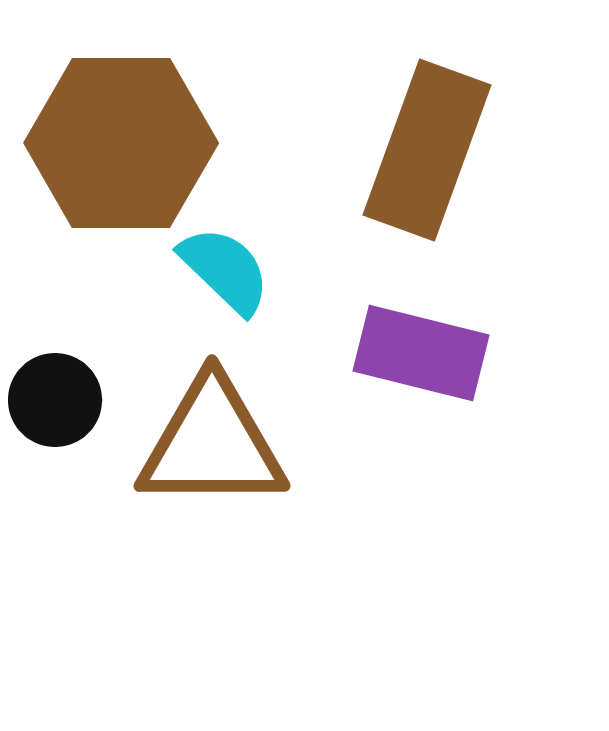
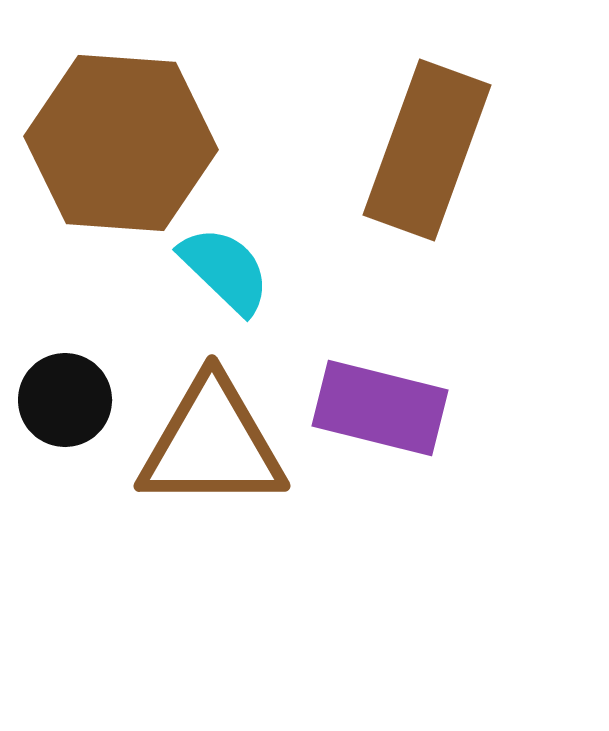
brown hexagon: rotated 4 degrees clockwise
purple rectangle: moved 41 px left, 55 px down
black circle: moved 10 px right
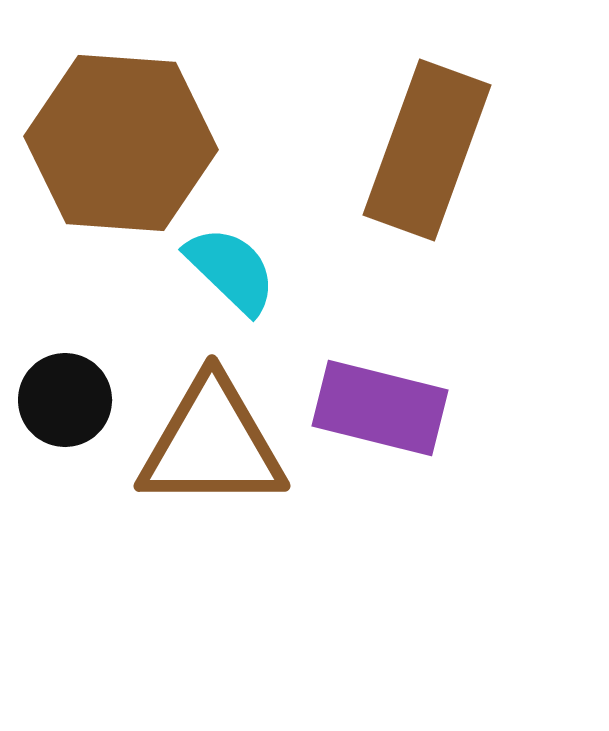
cyan semicircle: moved 6 px right
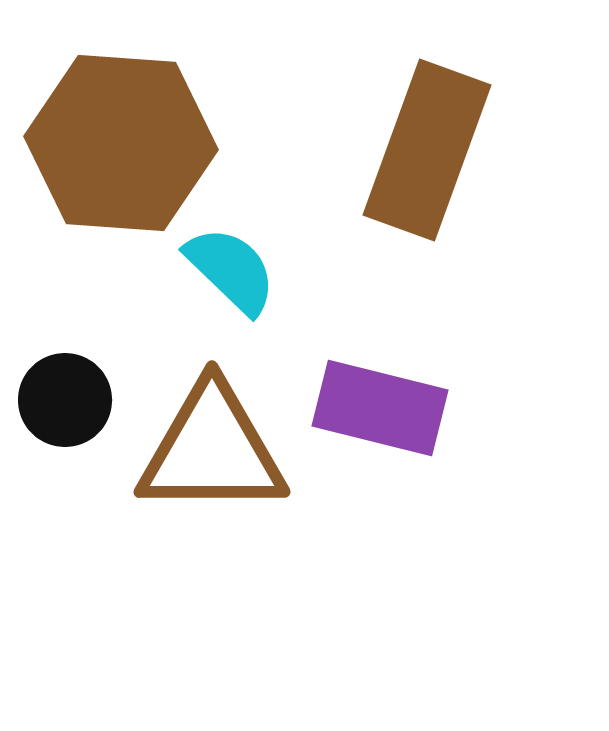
brown triangle: moved 6 px down
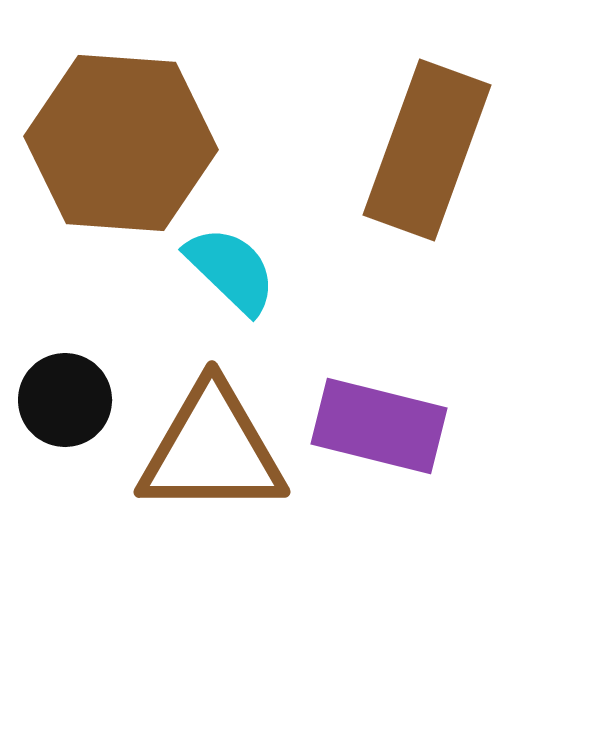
purple rectangle: moved 1 px left, 18 px down
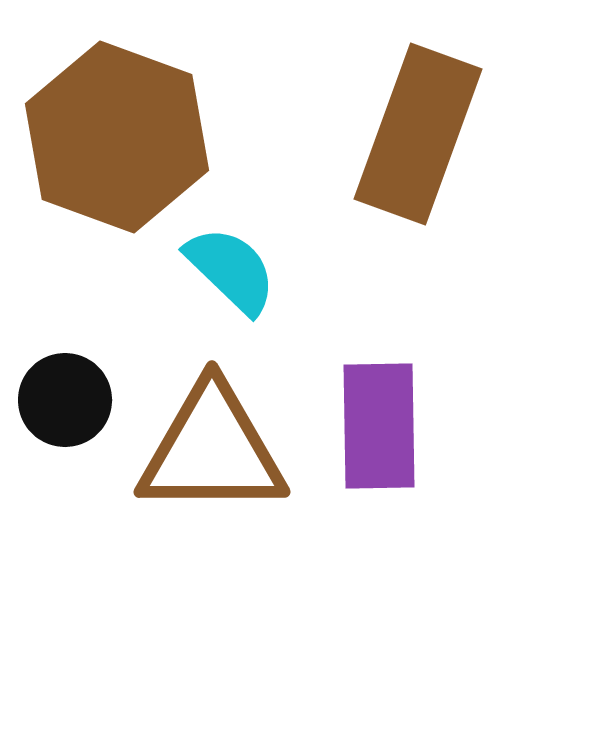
brown hexagon: moved 4 px left, 6 px up; rotated 16 degrees clockwise
brown rectangle: moved 9 px left, 16 px up
purple rectangle: rotated 75 degrees clockwise
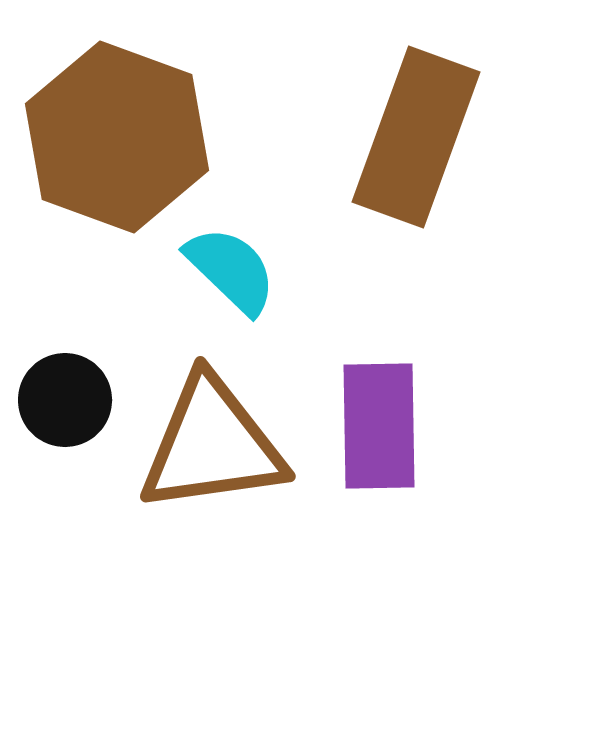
brown rectangle: moved 2 px left, 3 px down
brown triangle: moved 5 px up; rotated 8 degrees counterclockwise
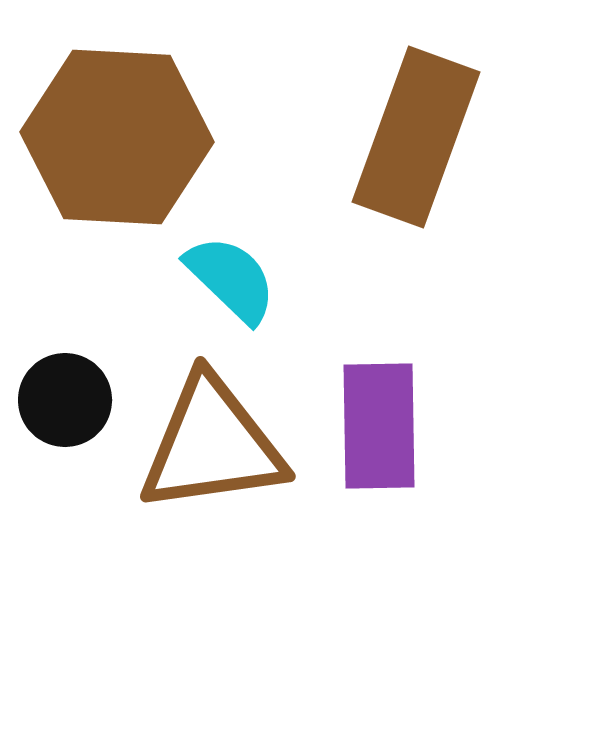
brown hexagon: rotated 17 degrees counterclockwise
cyan semicircle: moved 9 px down
